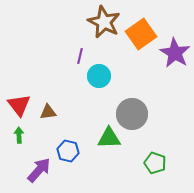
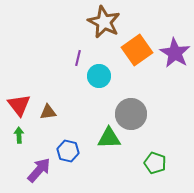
orange square: moved 4 px left, 16 px down
purple line: moved 2 px left, 2 px down
gray circle: moved 1 px left
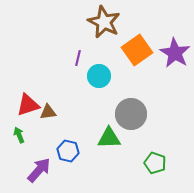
red triangle: moved 9 px right; rotated 50 degrees clockwise
green arrow: rotated 21 degrees counterclockwise
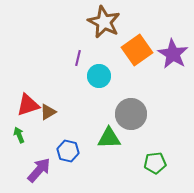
purple star: moved 2 px left, 1 px down
brown triangle: rotated 24 degrees counterclockwise
green pentagon: rotated 25 degrees counterclockwise
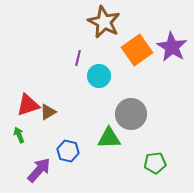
purple star: moved 1 px left, 7 px up
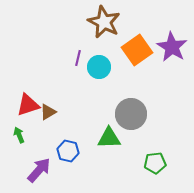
cyan circle: moved 9 px up
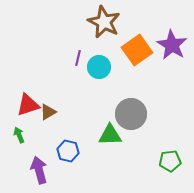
purple star: moved 2 px up
green triangle: moved 1 px right, 3 px up
green pentagon: moved 15 px right, 2 px up
purple arrow: rotated 56 degrees counterclockwise
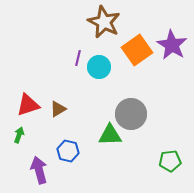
brown triangle: moved 10 px right, 3 px up
green arrow: rotated 42 degrees clockwise
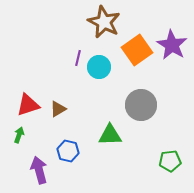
gray circle: moved 10 px right, 9 px up
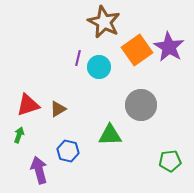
purple star: moved 3 px left, 2 px down
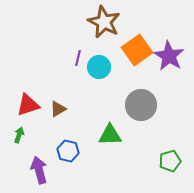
purple star: moved 9 px down
green pentagon: rotated 10 degrees counterclockwise
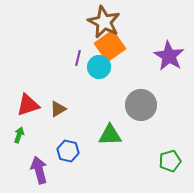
orange square: moved 27 px left, 4 px up
